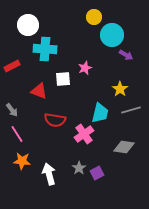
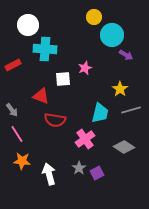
red rectangle: moved 1 px right, 1 px up
red triangle: moved 2 px right, 5 px down
pink cross: moved 1 px right, 5 px down
gray diamond: rotated 25 degrees clockwise
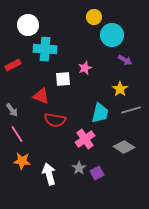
purple arrow: moved 1 px left, 5 px down
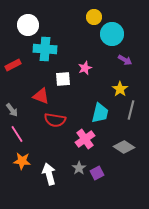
cyan circle: moved 1 px up
gray line: rotated 60 degrees counterclockwise
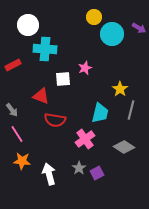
purple arrow: moved 14 px right, 32 px up
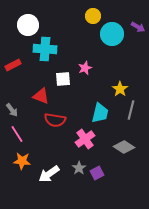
yellow circle: moved 1 px left, 1 px up
purple arrow: moved 1 px left, 1 px up
white arrow: rotated 110 degrees counterclockwise
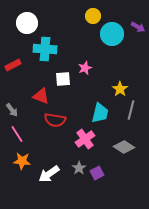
white circle: moved 1 px left, 2 px up
